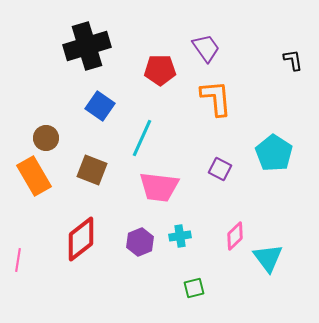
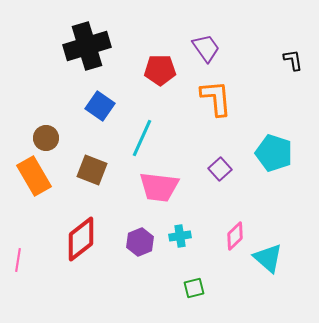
cyan pentagon: rotated 15 degrees counterclockwise
purple square: rotated 20 degrees clockwise
cyan triangle: rotated 12 degrees counterclockwise
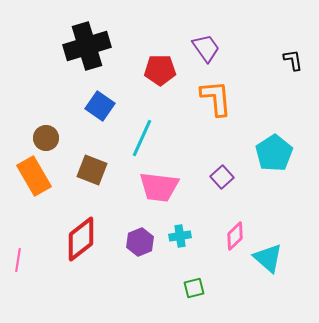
cyan pentagon: rotated 21 degrees clockwise
purple square: moved 2 px right, 8 px down
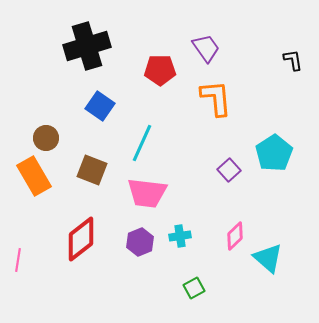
cyan line: moved 5 px down
purple square: moved 7 px right, 7 px up
pink trapezoid: moved 12 px left, 6 px down
green square: rotated 15 degrees counterclockwise
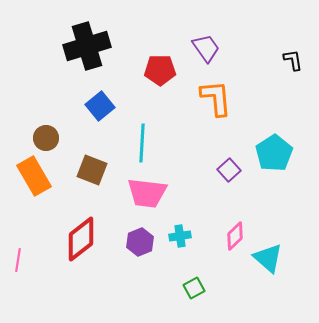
blue square: rotated 16 degrees clockwise
cyan line: rotated 21 degrees counterclockwise
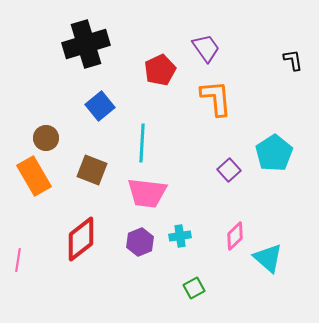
black cross: moved 1 px left, 2 px up
red pentagon: rotated 24 degrees counterclockwise
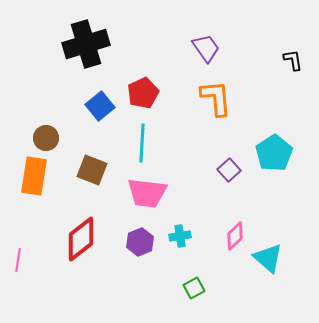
red pentagon: moved 17 px left, 23 px down
orange rectangle: rotated 39 degrees clockwise
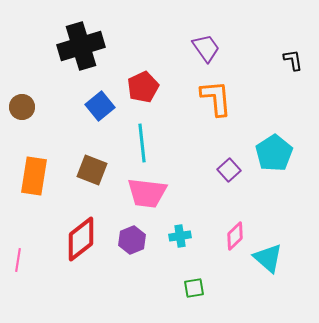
black cross: moved 5 px left, 2 px down
red pentagon: moved 6 px up
brown circle: moved 24 px left, 31 px up
cyan line: rotated 9 degrees counterclockwise
purple hexagon: moved 8 px left, 2 px up
green square: rotated 20 degrees clockwise
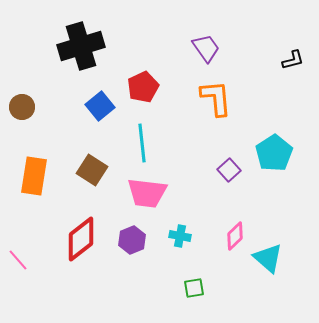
black L-shape: rotated 85 degrees clockwise
brown square: rotated 12 degrees clockwise
cyan cross: rotated 20 degrees clockwise
pink line: rotated 50 degrees counterclockwise
